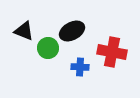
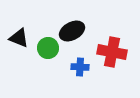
black triangle: moved 5 px left, 7 px down
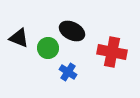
black ellipse: rotated 55 degrees clockwise
blue cross: moved 12 px left, 5 px down; rotated 30 degrees clockwise
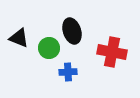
black ellipse: rotated 45 degrees clockwise
green circle: moved 1 px right
blue cross: rotated 36 degrees counterclockwise
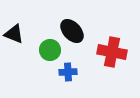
black ellipse: rotated 25 degrees counterclockwise
black triangle: moved 5 px left, 4 px up
green circle: moved 1 px right, 2 px down
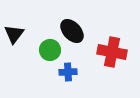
black triangle: rotated 45 degrees clockwise
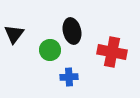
black ellipse: rotated 30 degrees clockwise
blue cross: moved 1 px right, 5 px down
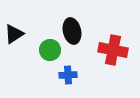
black triangle: rotated 20 degrees clockwise
red cross: moved 1 px right, 2 px up
blue cross: moved 1 px left, 2 px up
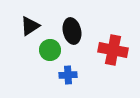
black triangle: moved 16 px right, 8 px up
